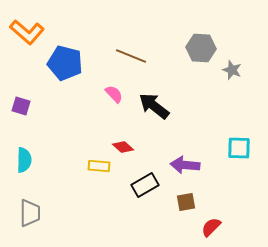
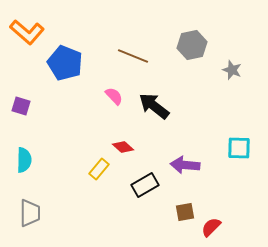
gray hexagon: moved 9 px left, 3 px up; rotated 16 degrees counterclockwise
brown line: moved 2 px right
blue pentagon: rotated 8 degrees clockwise
pink semicircle: moved 2 px down
yellow rectangle: moved 3 px down; rotated 55 degrees counterclockwise
brown square: moved 1 px left, 10 px down
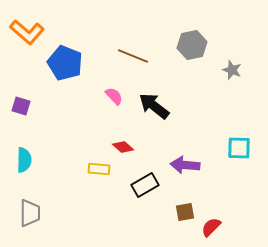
yellow rectangle: rotated 55 degrees clockwise
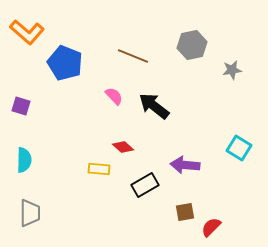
gray star: rotated 30 degrees counterclockwise
cyan square: rotated 30 degrees clockwise
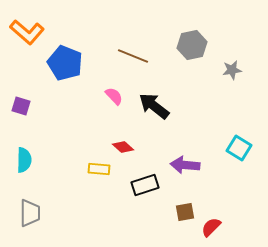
black rectangle: rotated 12 degrees clockwise
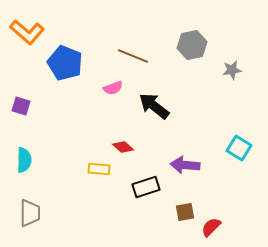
pink semicircle: moved 1 px left, 8 px up; rotated 114 degrees clockwise
black rectangle: moved 1 px right, 2 px down
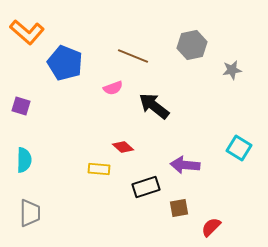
brown square: moved 6 px left, 4 px up
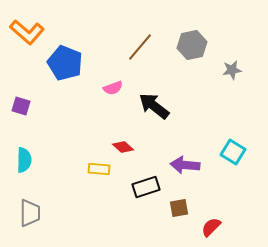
brown line: moved 7 px right, 9 px up; rotated 72 degrees counterclockwise
cyan square: moved 6 px left, 4 px down
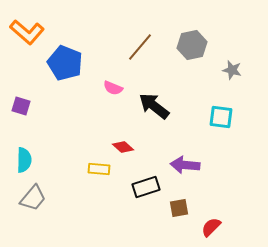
gray star: rotated 24 degrees clockwise
pink semicircle: rotated 42 degrees clockwise
cyan square: moved 12 px left, 35 px up; rotated 25 degrees counterclockwise
gray trapezoid: moved 3 px right, 15 px up; rotated 40 degrees clockwise
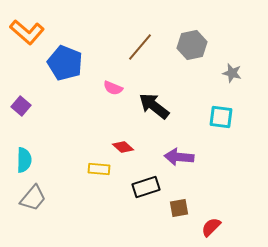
gray star: moved 3 px down
purple square: rotated 24 degrees clockwise
purple arrow: moved 6 px left, 8 px up
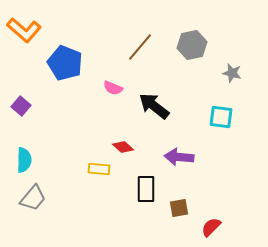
orange L-shape: moved 3 px left, 2 px up
black rectangle: moved 2 px down; rotated 72 degrees counterclockwise
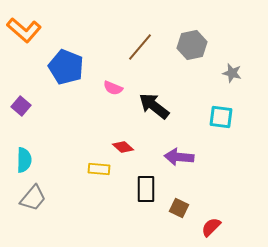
blue pentagon: moved 1 px right, 4 px down
brown square: rotated 36 degrees clockwise
